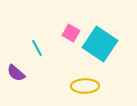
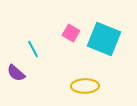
cyan square: moved 4 px right, 5 px up; rotated 12 degrees counterclockwise
cyan line: moved 4 px left, 1 px down
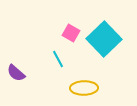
cyan square: rotated 24 degrees clockwise
cyan line: moved 25 px right, 10 px down
yellow ellipse: moved 1 px left, 2 px down
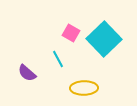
purple semicircle: moved 11 px right
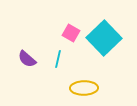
cyan square: moved 1 px up
cyan line: rotated 42 degrees clockwise
purple semicircle: moved 14 px up
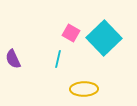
purple semicircle: moved 14 px left; rotated 24 degrees clockwise
yellow ellipse: moved 1 px down
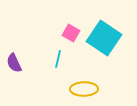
cyan square: rotated 12 degrees counterclockwise
purple semicircle: moved 1 px right, 4 px down
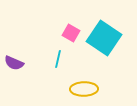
purple semicircle: rotated 42 degrees counterclockwise
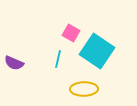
cyan square: moved 7 px left, 13 px down
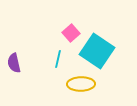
pink square: rotated 18 degrees clockwise
purple semicircle: rotated 54 degrees clockwise
yellow ellipse: moved 3 px left, 5 px up
